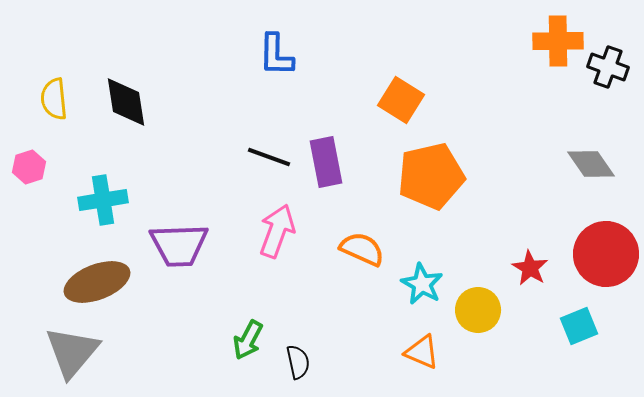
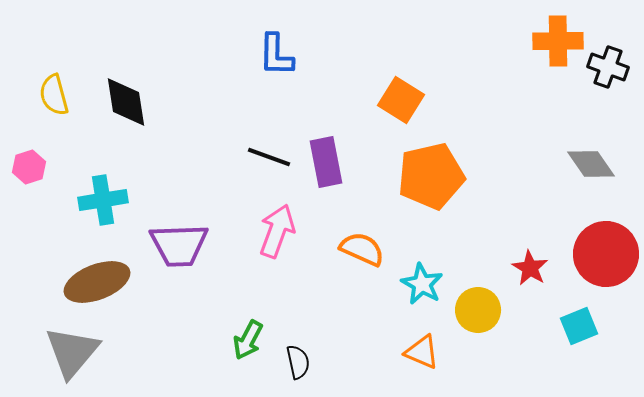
yellow semicircle: moved 4 px up; rotated 9 degrees counterclockwise
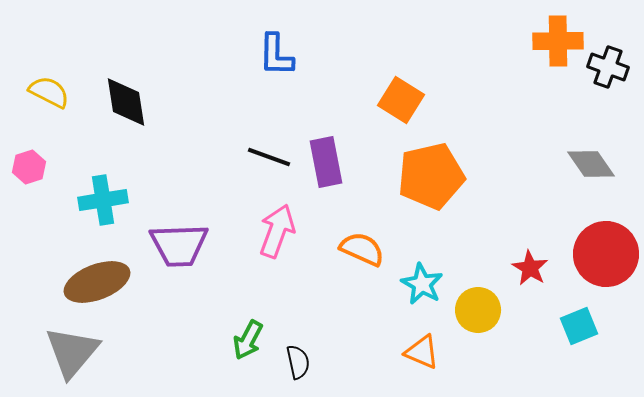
yellow semicircle: moved 5 px left, 3 px up; rotated 132 degrees clockwise
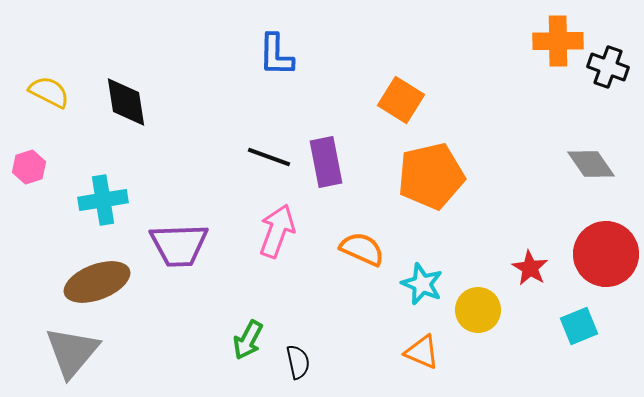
cyan star: rotated 6 degrees counterclockwise
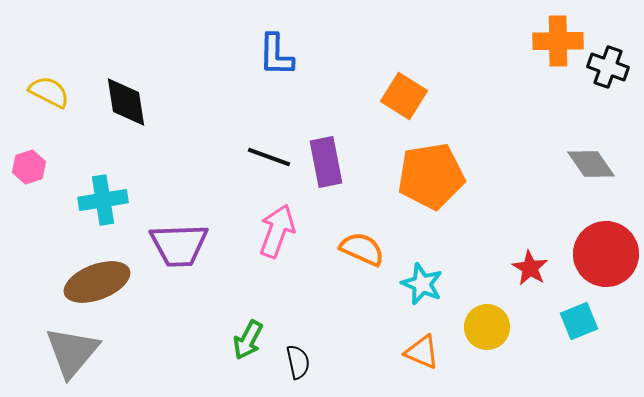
orange square: moved 3 px right, 4 px up
orange pentagon: rotated 4 degrees clockwise
yellow circle: moved 9 px right, 17 px down
cyan square: moved 5 px up
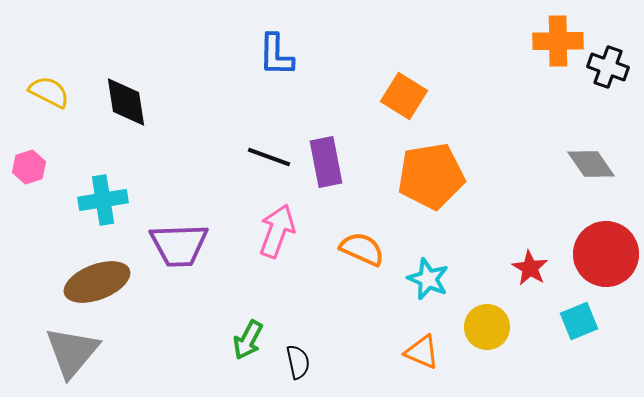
cyan star: moved 6 px right, 5 px up
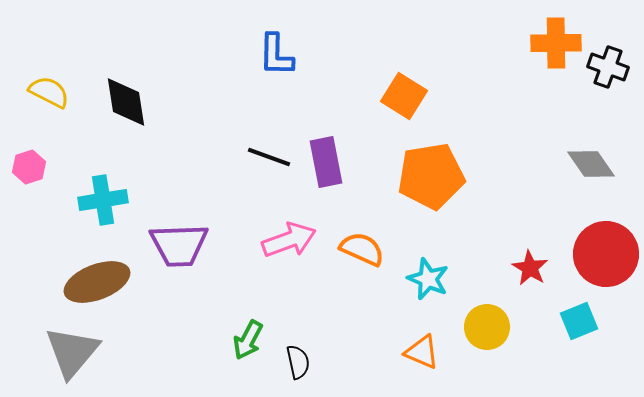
orange cross: moved 2 px left, 2 px down
pink arrow: moved 12 px right, 9 px down; rotated 50 degrees clockwise
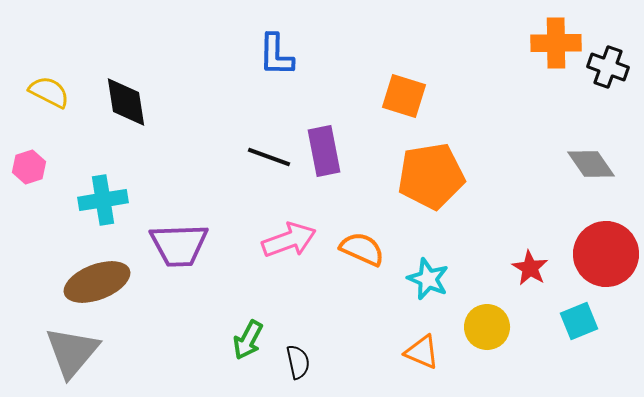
orange square: rotated 15 degrees counterclockwise
purple rectangle: moved 2 px left, 11 px up
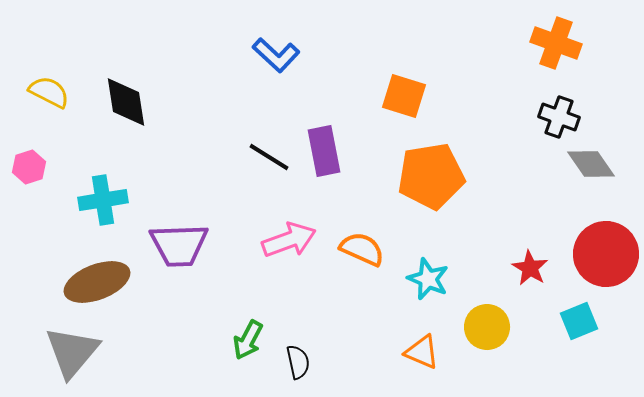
orange cross: rotated 21 degrees clockwise
blue L-shape: rotated 48 degrees counterclockwise
black cross: moved 49 px left, 50 px down
black line: rotated 12 degrees clockwise
